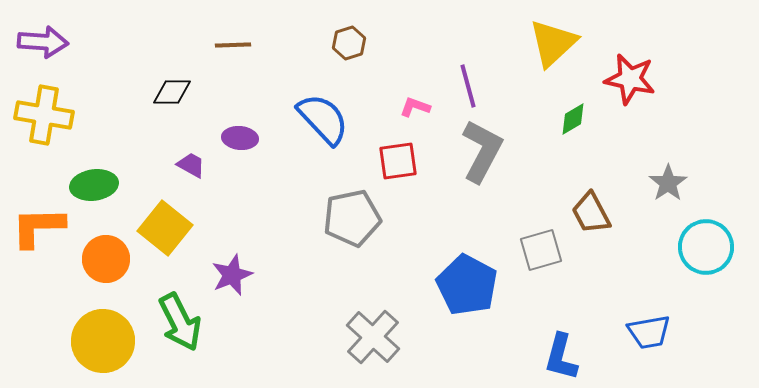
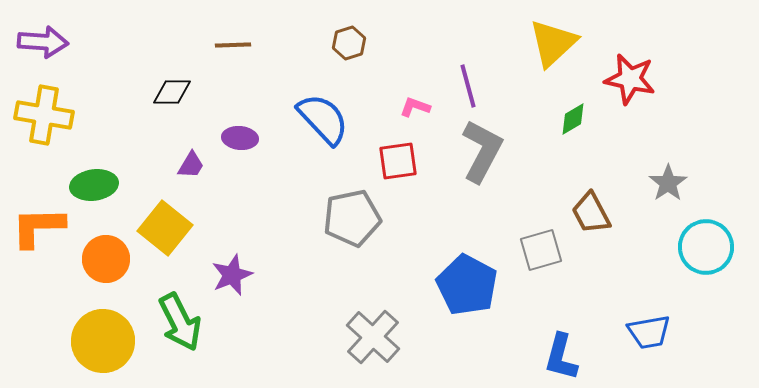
purple trapezoid: rotated 92 degrees clockwise
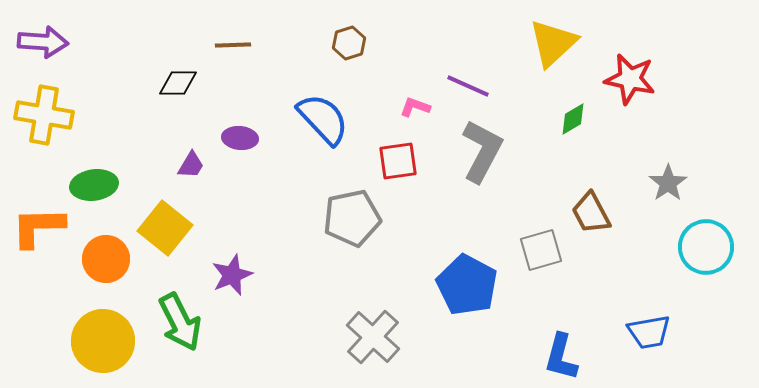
purple line: rotated 51 degrees counterclockwise
black diamond: moved 6 px right, 9 px up
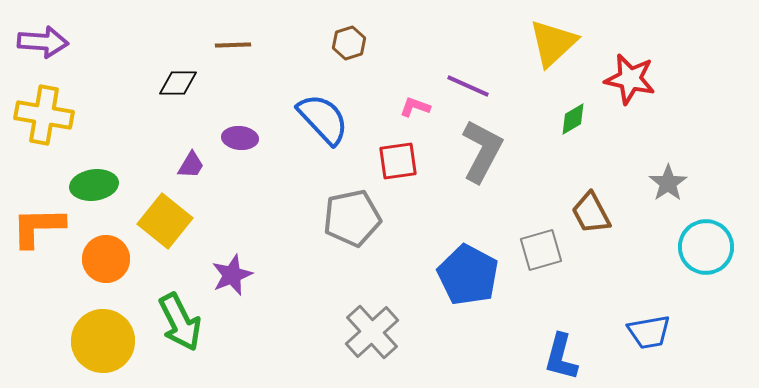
yellow square: moved 7 px up
blue pentagon: moved 1 px right, 10 px up
gray cross: moved 1 px left, 5 px up; rotated 6 degrees clockwise
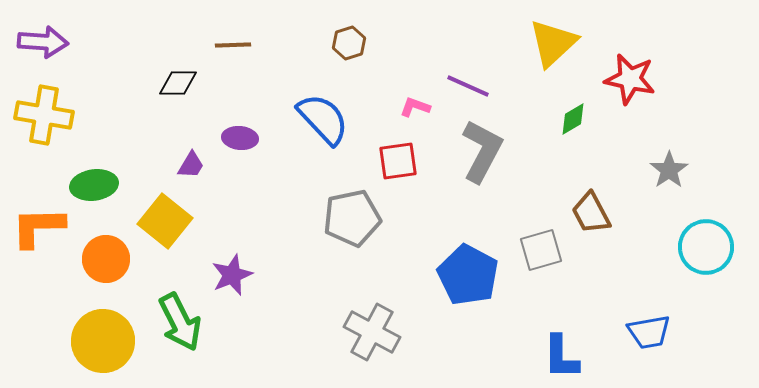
gray star: moved 1 px right, 13 px up
gray cross: rotated 20 degrees counterclockwise
blue L-shape: rotated 15 degrees counterclockwise
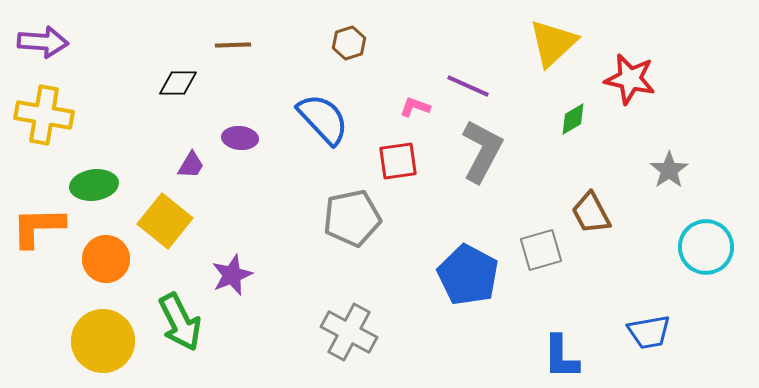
gray cross: moved 23 px left
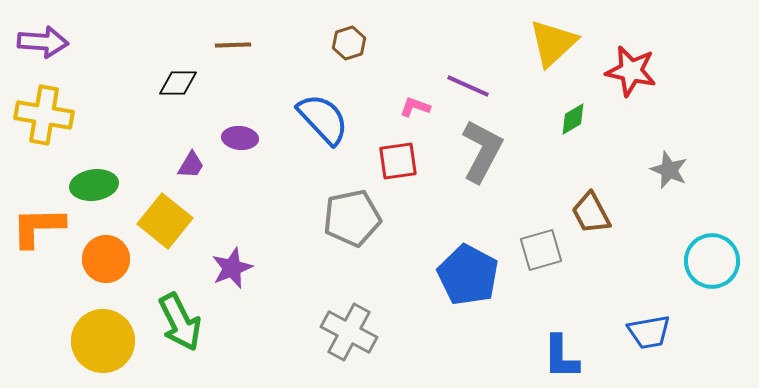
red star: moved 1 px right, 8 px up
gray star: rotated 15 degrees counterclockwise
cyan circle: moved 6 px right, 14 px down
purple star: moved 7 px up
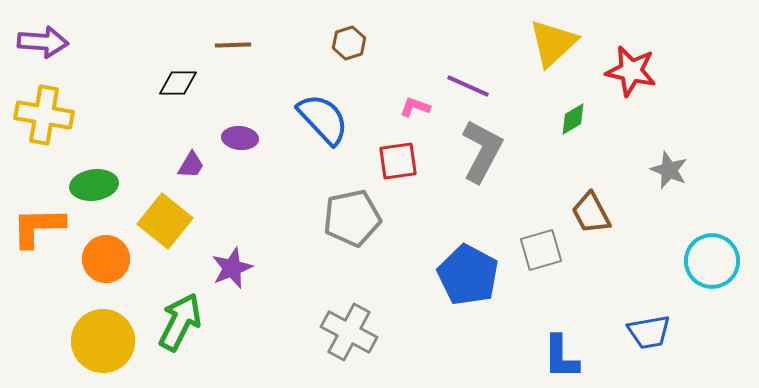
green arrow: rotated 126 degrees counterclockwise
